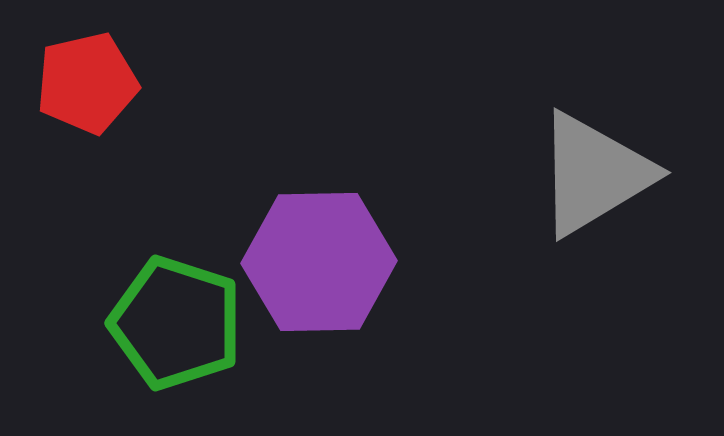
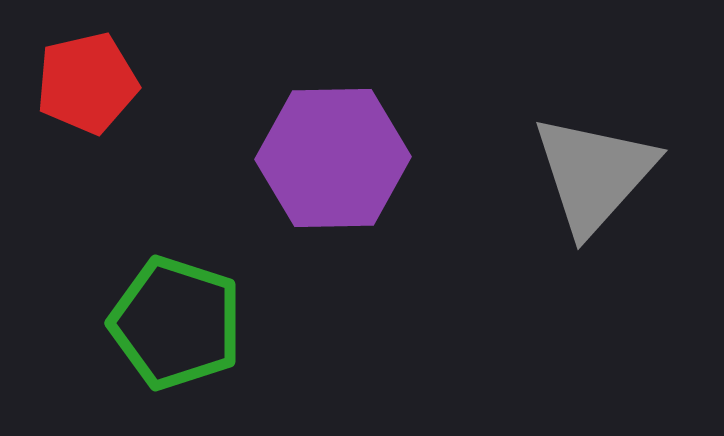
gray triangle: rotated 17 degrees counterclockwise
purple hexagon: moved 14 px right, 104 px up
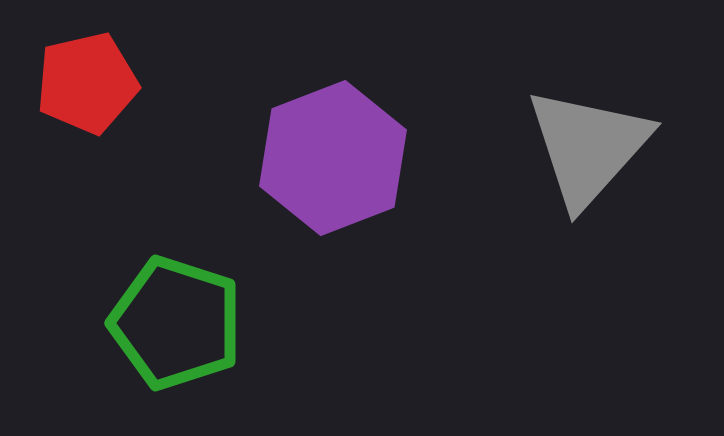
purple hexagon: rotated 20 degrees counterclockwise
gray triangle: moved 6 px left, 27 px up
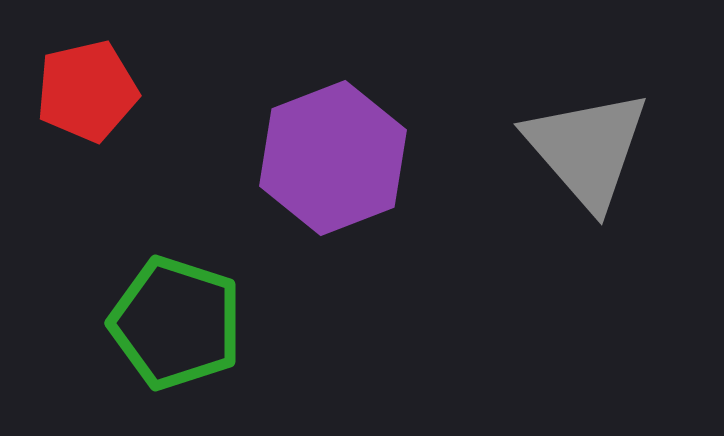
red pentagon: moved 8 px down
gray triangle: moved 1 px left, 2 px down; rotated 23 degrees counterclockwise
